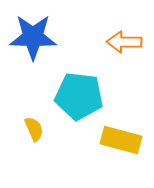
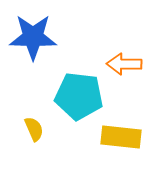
orange arrow: moved 22 px down
yellow rectangle: moved 3 px up; rotated 9 degrees counterclockwise
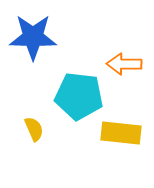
yellow rectangle: moved 4 px up
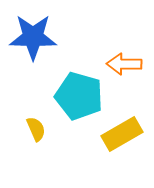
cyan pentagon: rotated 9 degrees clockwise
yellow semicircle: moved 2 px right
yellow rectangle: moved 1 px right, 1 px down; rotated 36 degrees counterclockwise
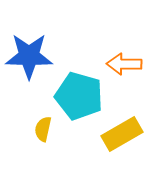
blue star: moved 4 px left, 19 px down
yellow semicircle: moved 7 px right; rotated 145 degrees counterclockwise
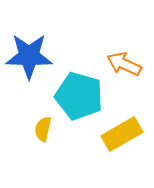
orange arrow: rotated 24 degrees clockwise
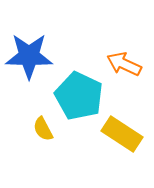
cyan pentagon: rotated 9 degrees clockwise
yellow semicircle: rotated 40 degrees counterclockwise
yellow rectangle: rotated 63 degrees clockwise
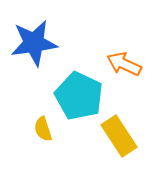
blue star: moved 5 px right, 13 px up; rotated 9 degrees counterclockwise
yellow semicircle: rotated 10 degrees clockwise
yellow rectangle: moved 3 px left, 2 px down; rotated 24 degrees clockwise
